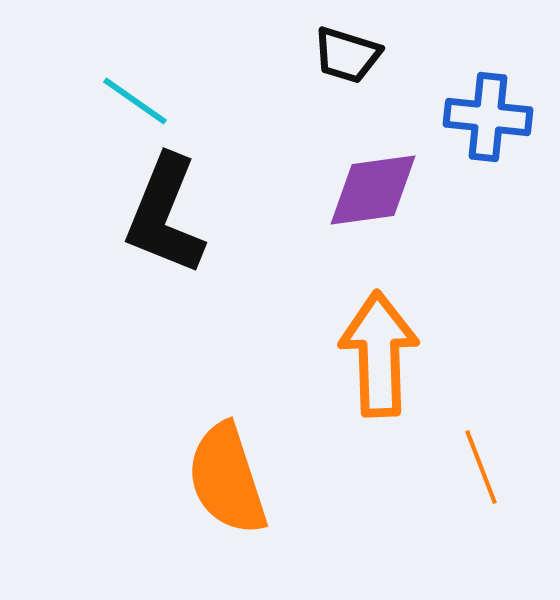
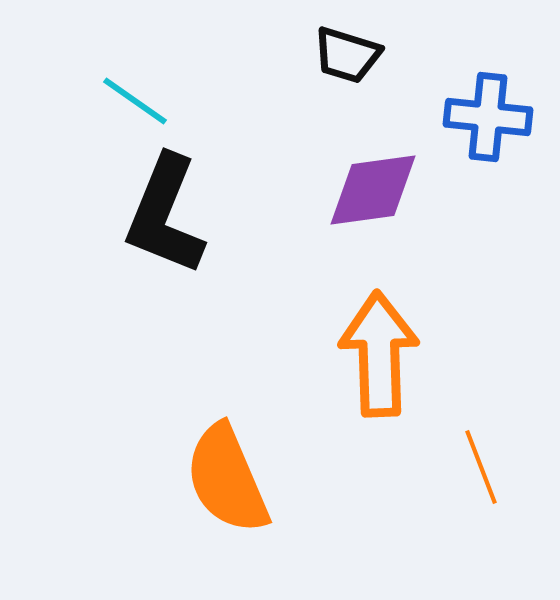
orange semicircle: rotated 5 degrees counterclockwise
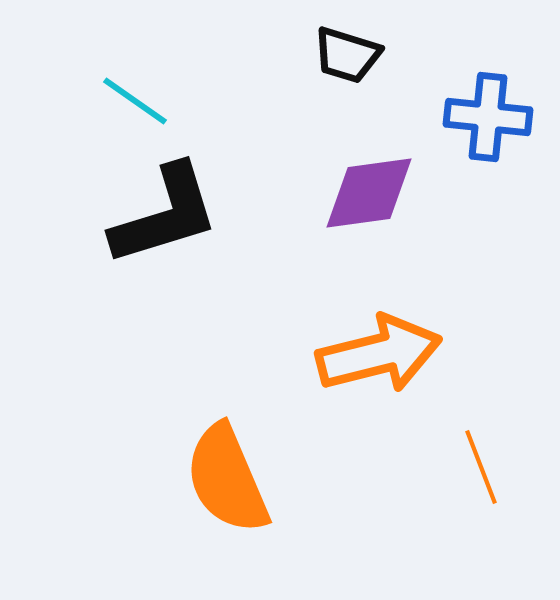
purple diamond: moved 4 px left, 3 px down
black L-shape: rotated 129 degrees counterclockwise
orange arrow: rotated 78 degrees clockwise
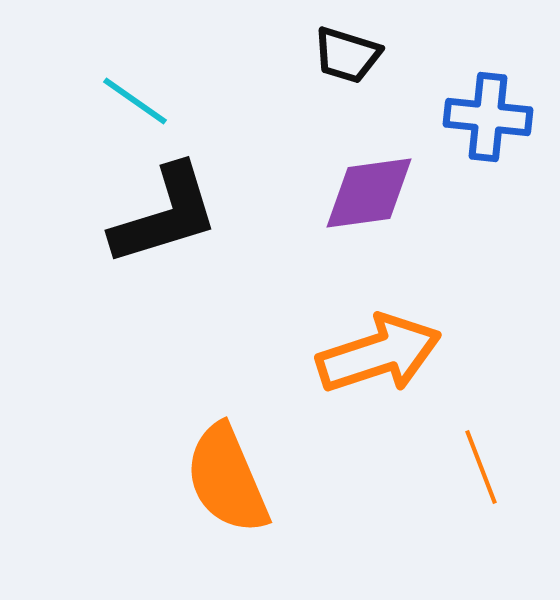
orange arrow: rotated 4 degrees counterclockwise
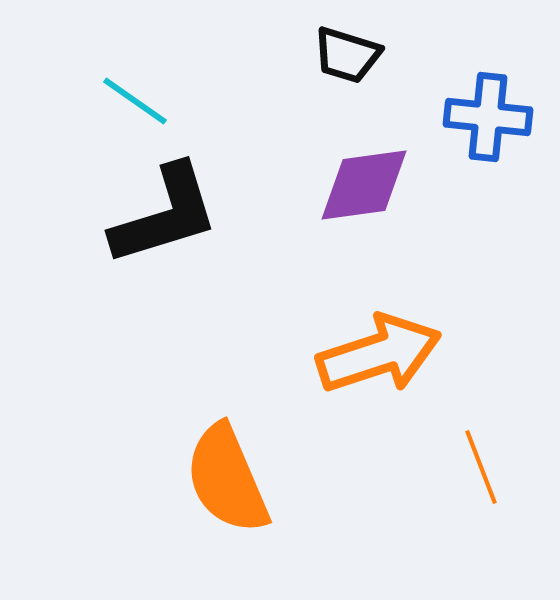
purple diamond: moved 5 px left, 8 px up
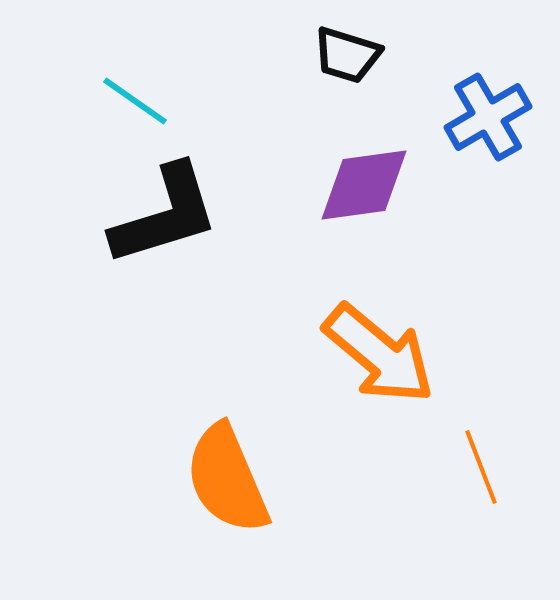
blue cross: rotated 36 degrees counterclockwise
orange arrow: rotated 58 degrees clockwise
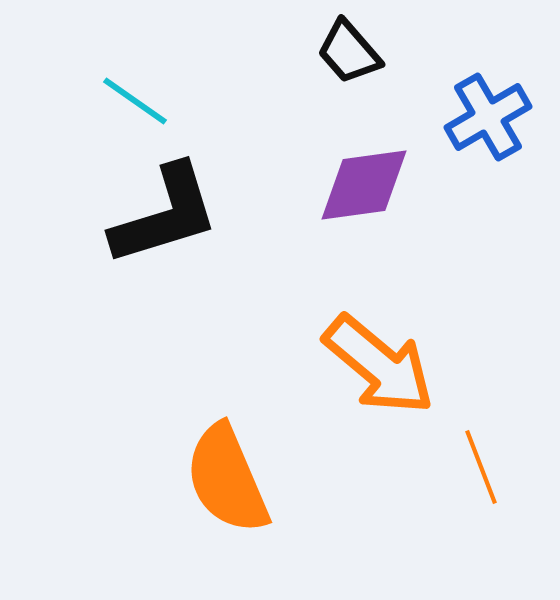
black trapezoid: moved 2 px right, 3 px up; rotated 32 degrees clockwise
orange arrow: moved 11 px down
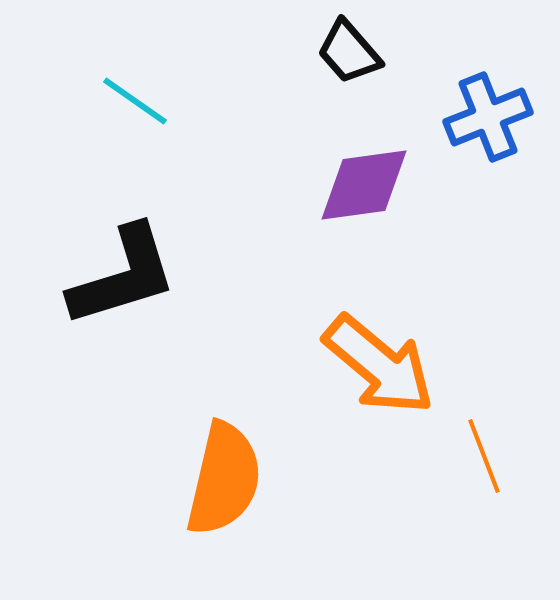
blue cross: rotated 8 degrees clockwise
black L-shape: moved 42 px left, 61 px down
orange line: moved 3 px right, 11 px up
orange semicircle: moved 3 px left; rotated 144 degrees counterclockwise
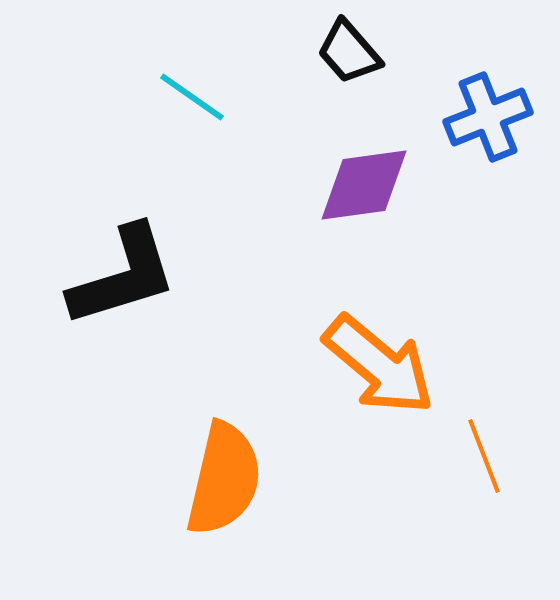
cyan line: moved 57 px right, 4 px up
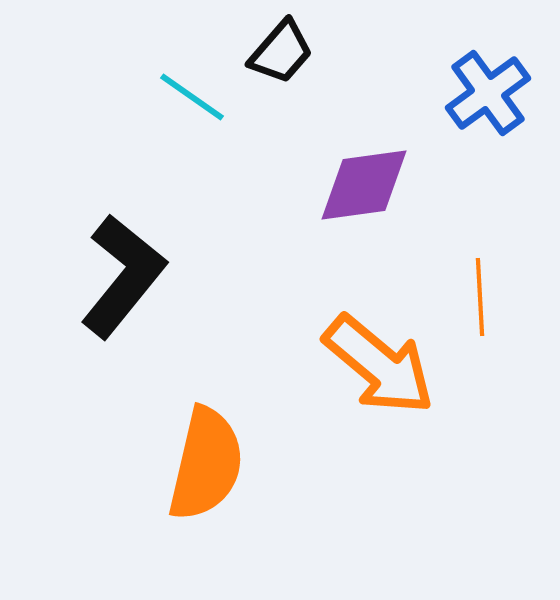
black trapezoid: moved 68 px left; rotated 98 degrees counterclockwise
blue cross: moved 24 px up; rotated 14 degrees counterclockwise
black L-shape: rotated 34 degrees counterclockwise
orange line: moved 4 px left, 159 px up; rotated 18 degrees clockwise
orange semicircle: moved 18 px left, 15 px up
